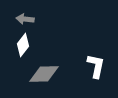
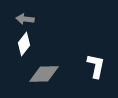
white diamond: moved 1 px right, 1 px up
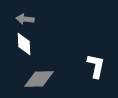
white diamond: rotated 40 degrees counterclockwise
gray diamond: moved 5 px left, 5 px down
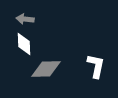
gray diamond: moved 7 px right, 10 px up
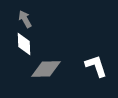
gray arrow: rotated 54 degrees clockwise
white L-shape: rotated 30 degrees counterclockwise
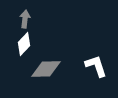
gray arrow: rotated 36 degrees clockwise
white diamond: rotated 45 degrees clockwise
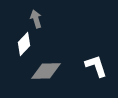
gray arrow: moved 11 px right; rotated 24 degrees counterclockwise
gray diamond: moved 2 px down
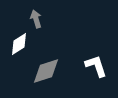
white diamond: moved 5 px left; rotated 15 degrees clockwise
gray diamond: rotated 16 degrees counterclockwise
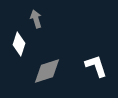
white diamond: rotated 40 degrees counterclockwise
gray diamond: moved 1 px right
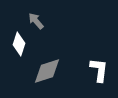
gray arrow: moved 2 px down; rotated 24 degrees counterclockwise
white L-shape: moved 3 px right, 4 px down; rotated 25 degrees clockwise
